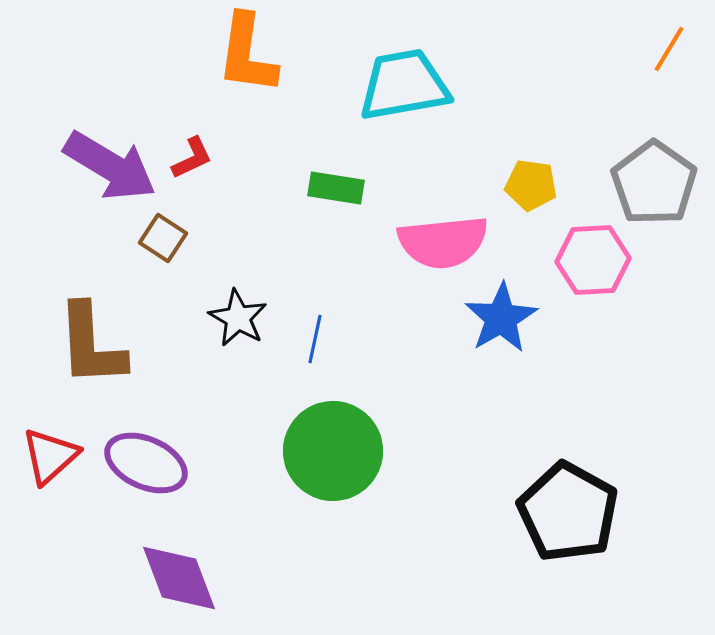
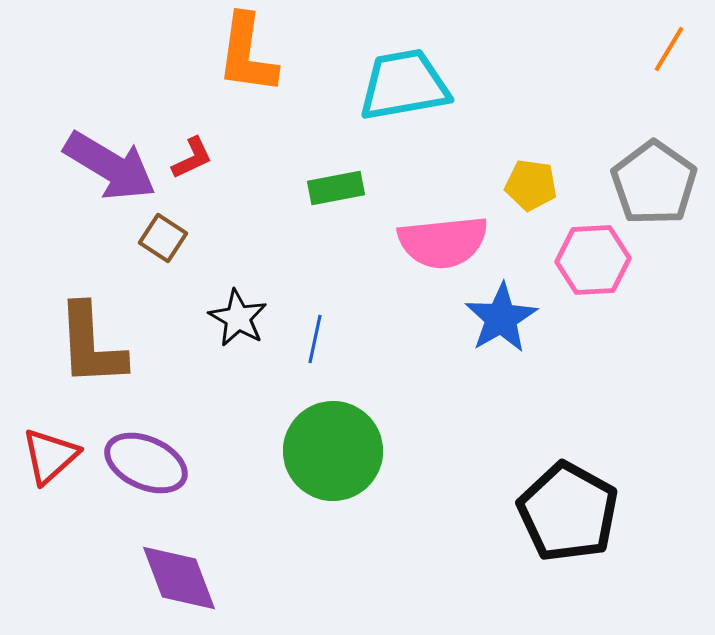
green rectangle: rotated 20 degrees counterclockwise
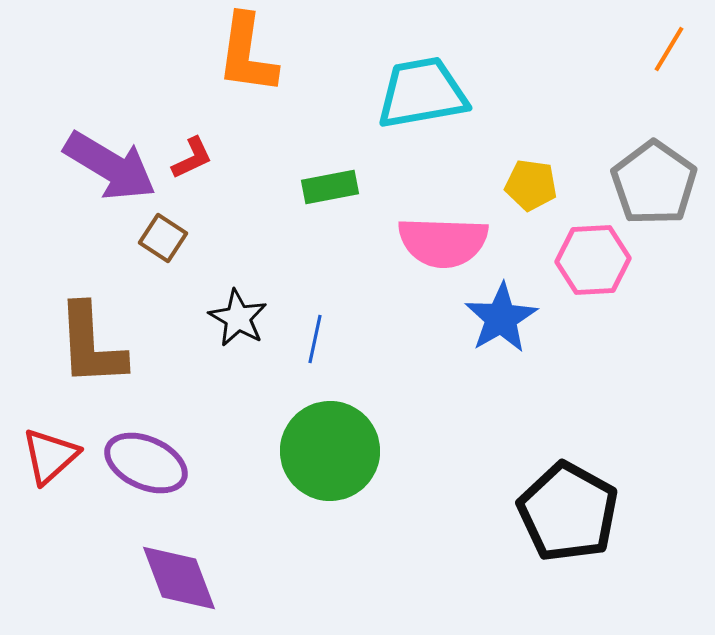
cyan trapezoid: moved 18 px right, 8 px down
green rectangle: moved 6 px left, 1 px up
pink semicircle: rotated 8 degrees clockwise
green circle: moved 3 px left
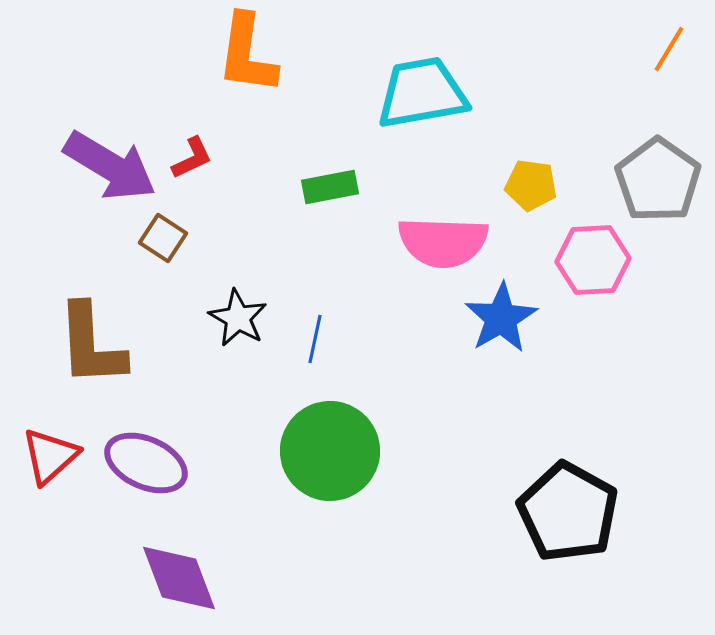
gray pentagon: moved 4 px right, 3 px up
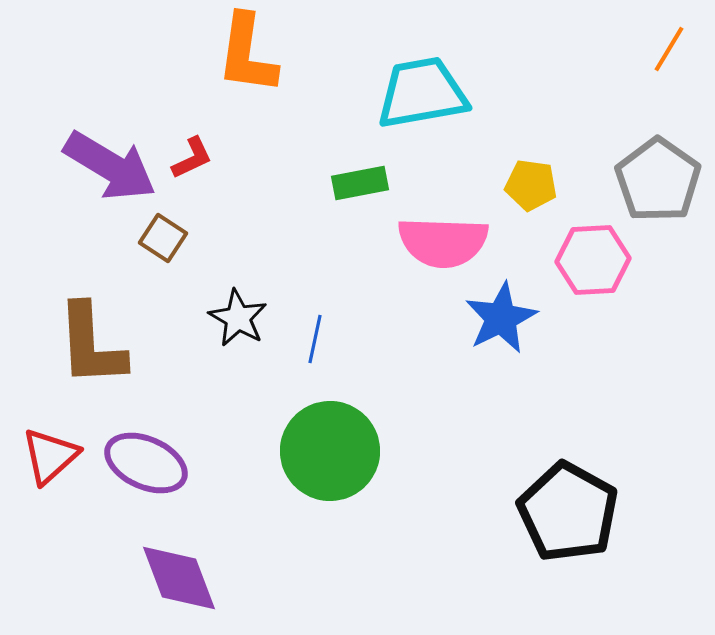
green rectangle: moved 30 px right, 4 px up
blue star: rotated 4 degrees clockwise
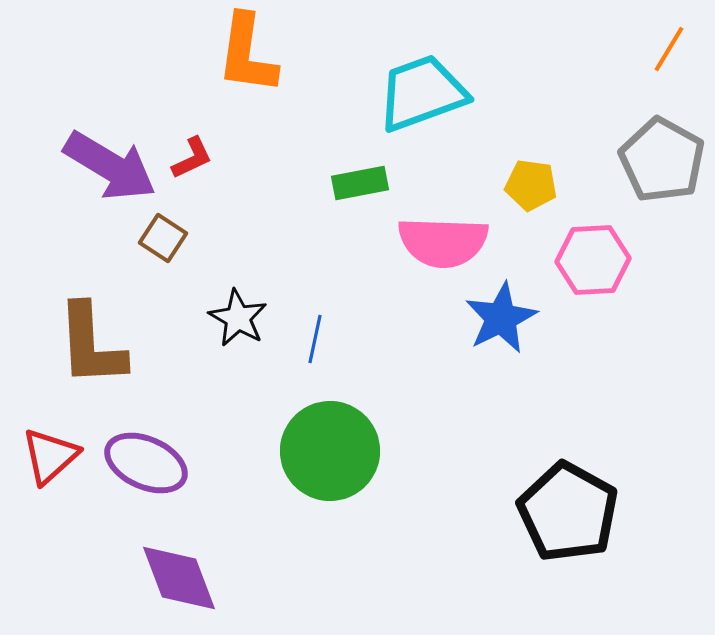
cyan trapezoid: rotated 10 degrees counterclockwise
gray pentagon: moved 4 px right, 20 px up; rotated 6 degrees counterclockwise
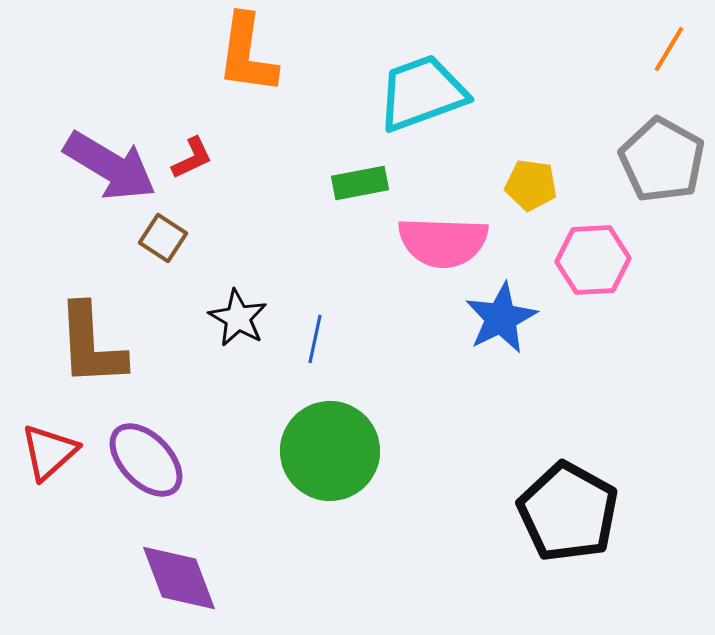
red triangle: moved 1 px left, 4 px up
purple ellipse: moved 3 px up; rotated 22 degrees clockwise
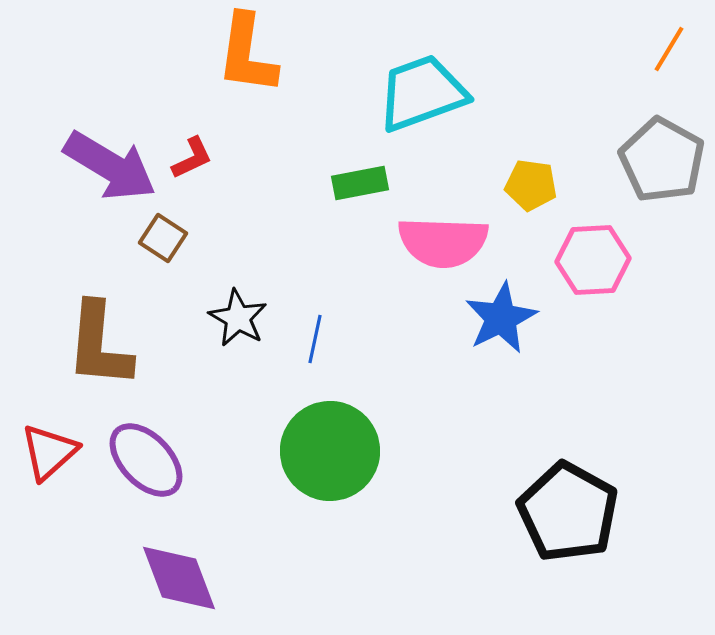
brown L-shape: moved 8 px right; rotated 8 degrees clockwise
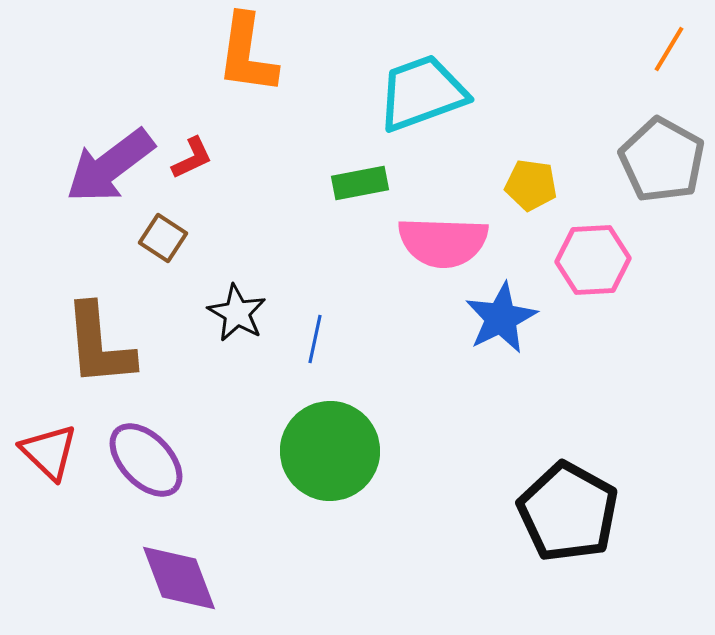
purple arrow: rotated 112 degrees clockwise
black star: moved 1 px left, 5 px up
brown L-shape: rotated 10 degrees counterclockwise
red triangle: rotated 34 degrees counterclockwise
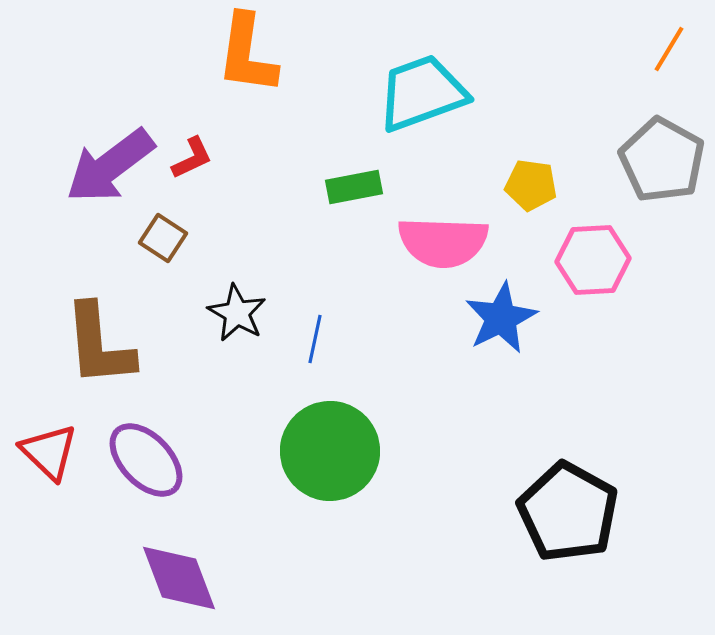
green rectangle: moved 6 px left, 4 px down
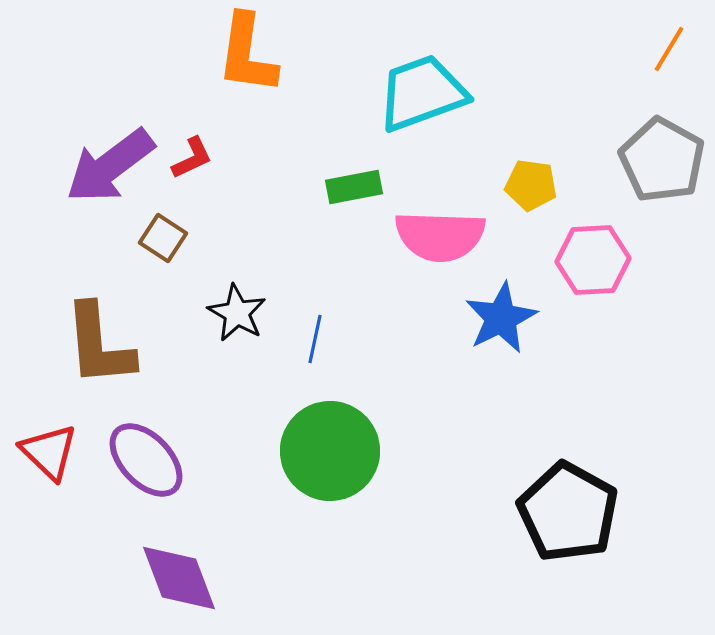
pink semicircle: moved 3 px left, 6 px up
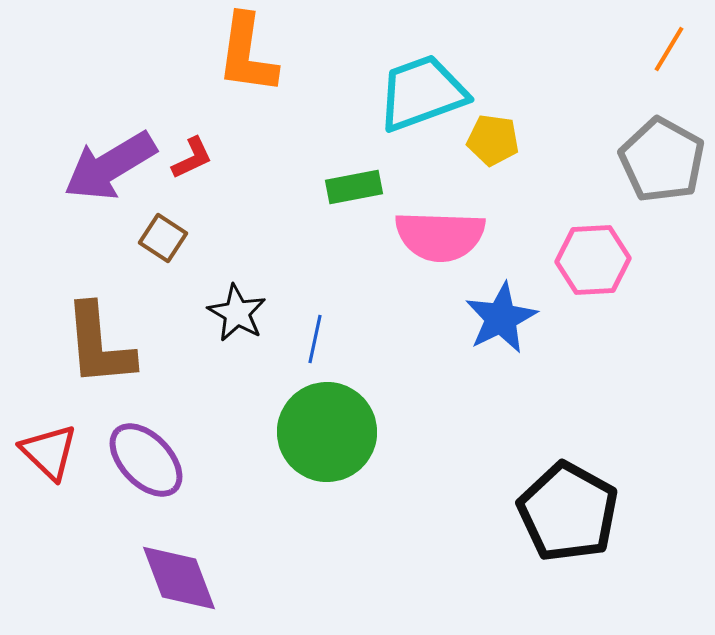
purple arrow: rotated 6 degrees clockwise
yellow pentagon: moved 38 px left, 45 px up
green circle: moved 3 px left, 19 px up
